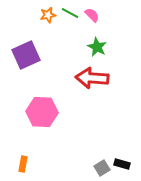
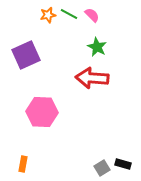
green line: moved 1 px left, 1 px down
black rectangle: moved 1 px right
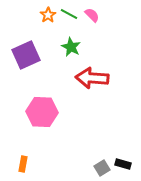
orange star: rotated 21 degrees counterclockwise
green star: moved 26 px left
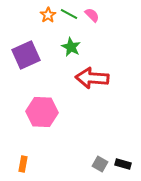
gray square: moved 2 px left, 4 px up; rotated 28 degrees counterclockwise
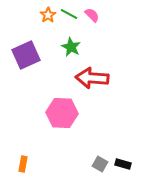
pink hexagon: moved 20 px right, 1 px down
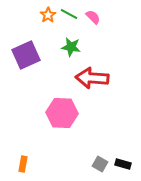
pink semicircle: moved 1 px right, 2 px down
green star: rotated 18 degrees counterclockwise
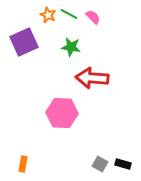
orange star: rotated 14 degrees counterclockwise
purple square: moved 2 px left, 13 px up
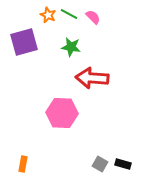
purple square: rotated 8 degrees clockwise
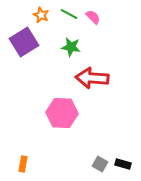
orange star: moved 7 px left
purple square: rotated 16 degrees counterclockwise
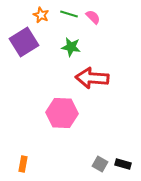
green line: rotated 12 degrees counterclockwise
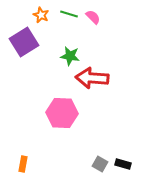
green star: moved 1 px left, 9 px down
